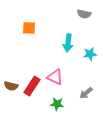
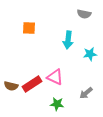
cyan arrow: moved 3 px up
red rectangle: moved 2 px up; rotated 24 degrees clockwise
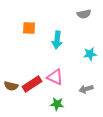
gray semicircle: rotated 24 degrees counterclockwise
cyan arrow: moved 11 px left
gray arrow: moved 4 px up; rotated 24 degrees clockwise
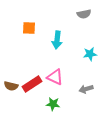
green star: moved 4 px left
